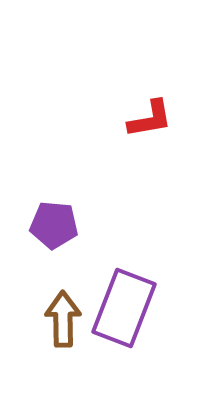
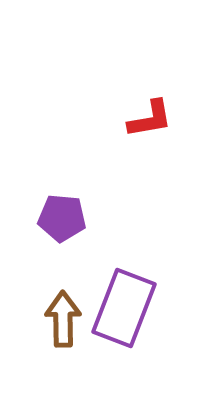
purple pentagon: moved 8 px right, 7 px up
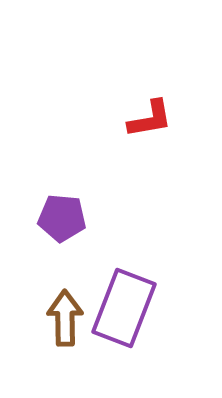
brown arrow: moved 2 px right, 1 px up
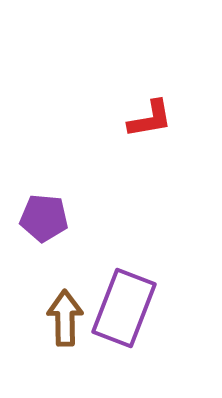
purple pentagon: moved 18 px left
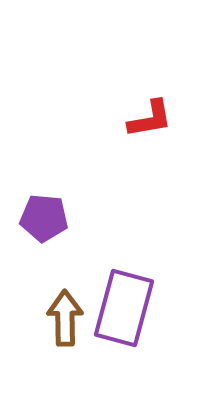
purple rectangle: rotated 6 degrees counterclockwise
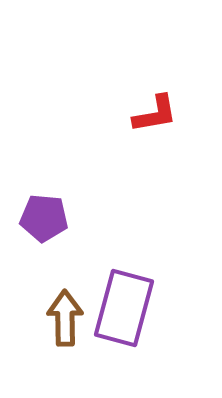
red L-shape: moved 5 px right, 5 px up
